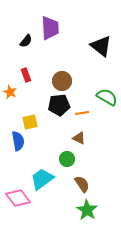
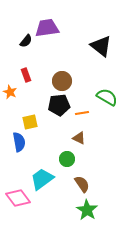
purple trapezoid: moved 3 px left; rotated 95 degrees counterclockwise
blue semicircle: moved 1 px right, 1 px down
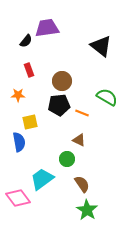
red rectangle: moved 3 px right, 5 px up
orange star: moved 8 px right, 3 px down; rotated 24 degrees counterclockwise
orange line: rotated 32 degrees clockwise
brown triangle: moved 2 px down
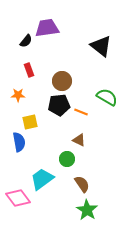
orange line: moved 1 px left, 1 px up
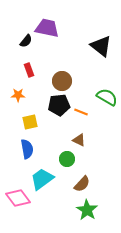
purple trapezoid: rotated 20 degrees clockwise
blue semicircle: moved 8 px right, 7 px down
brown semicircle: rotated 78 degrees clockwise
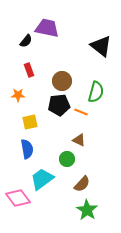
green semicircle: moved 11 px left, 5 px up; rotated 75 degrees clockwise
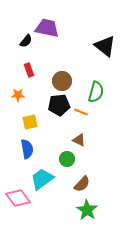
black triangle: moved 4 px right
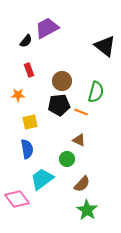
purple trapezoid: rotated 40 degrees counterclockwise
pink diamond: moved 1 px left, 1 px down
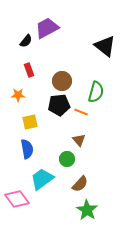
brown triangle: rotated 24 degrees clockwise
brown semicircle: moved 2 px left
